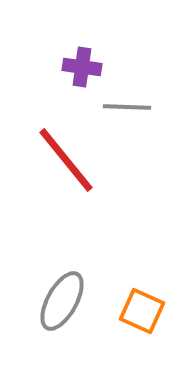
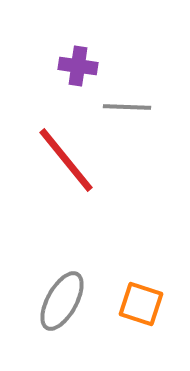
purple cross: moved 4 px left, 1 px up
orange square: moved 1 px left, 7 px up; rotated 6 degrees counterclockwise
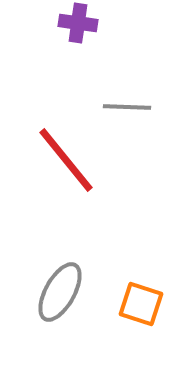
purple cross: moved 43 px up
gray ellipse: moved 2 px left, 9 px up
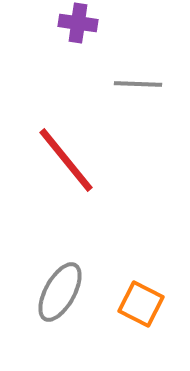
gray line: moved 11 px right, 23 px up
orange square: rotated 9 degrees clockwise
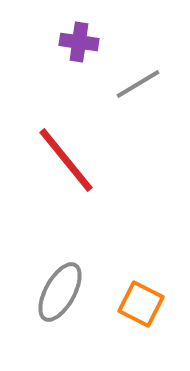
purple cross: moved 1 px right, 19 px down
gray line: rotated 33 degrees counterclockwise
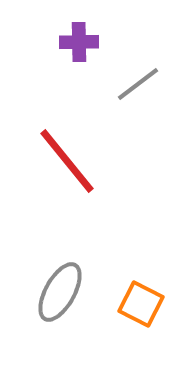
purple cross: rotated 9 degrees counterclockwise
gray line: rotated 6 degrees counterclockwise
red line: moved 1 px right, 1 px down
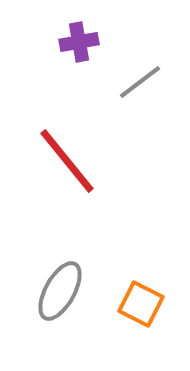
purple cross: rotated 9 degrees counterclockwise
gray line: moved 2 px right, 2 px up
gray ellipse: moved 1 px up
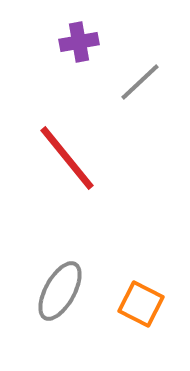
gray line: rotated 6 degrees counterclockwise
red line: moved 3 px up
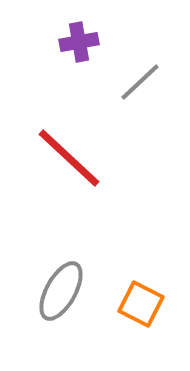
red line: moved 2 px right; rotated 8 degrees counterclockwise
gray ellipse: moved 1 px right
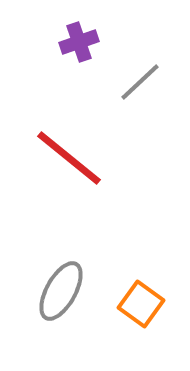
purple cross: rotated 9 degrees counterclockwise
red line: rotated 4 degrees counterclockwise
orange square: rotated 9 degrees clockwise
